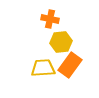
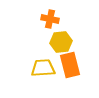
orange rectangle: rotated 50 degrees counterclockwise
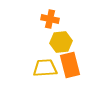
yellow trapezoid: moved 2 px right
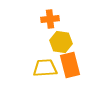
orange cross: rotated 18 degrees counterclockwise
yellow hexagon: rotated 15 degrees clockwise
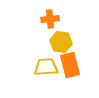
yellow trapezoid: moved 1 px right, 1 px up
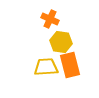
orange cross: rotated 30 degrees clockwise
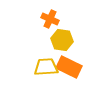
yellow hexagon: moved 1 px right, 2 px up
orange rectangle: moved 1 px left, 2 px down; rotated 50 degrees counterclockwise
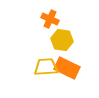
orange rectangle: moved 2 px left, 1 px down
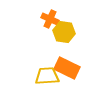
yellow hexagon: moved 2 px right, 8 px up
yellow trapezoid: moved 1 px right, 9 px down
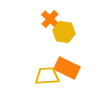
orange cross: rotated 18 degrees clockwise
